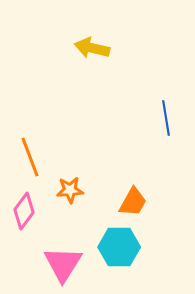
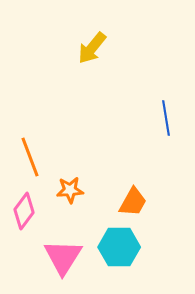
yellow arrow: rotated 64 degrees counterclockwise
pink triangle: moved 7 px up
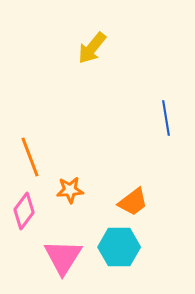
orange trapezoid: rotated 24 degrees clockwise
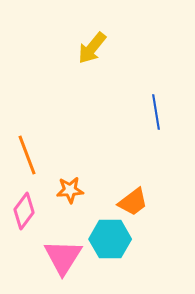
blue line: moved 10 px left, 6 px up
orange line: moved 3 px left, 2 px up
cyan hexagon: moved 9 px left, 8 px up
